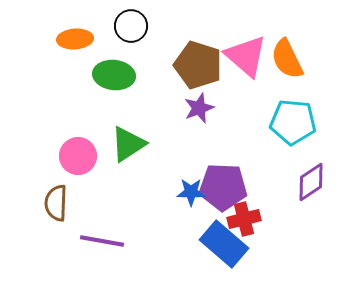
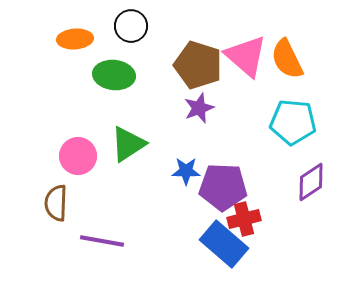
blue star: moved 5 px left, 21 px up
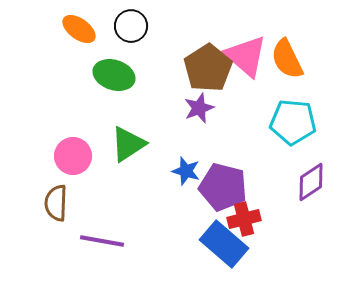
orange ellipse: moved 4 px right, 10 px up; rotated 40 degrees clockwise
brown pentagon: moved 10 px right, 3 px down; rotated 21 degrees clockwise
green ellipse: rotated 12 degrees clockwise
pink circle: moved 5 px left
blue star: rotated 16 degrees clockwise
purple pentagon: rotated 12 degrees clockwise
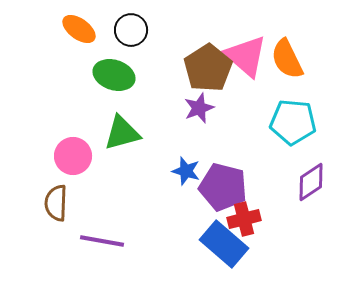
black circle: moved 4 px down
green triangle: moved 6 px left, 11 px up; rotated 18 degrees clockwise
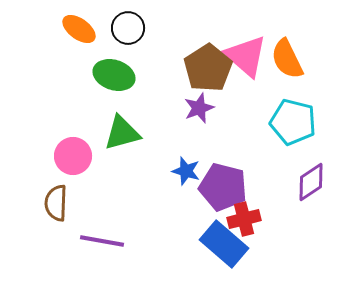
black circle: moved 3 px left, 2 px up
cyan pentagon: rotated 9 degrees clockwise
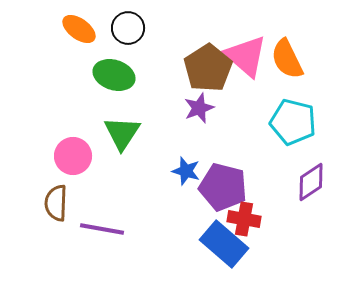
green triangle: rotated 42 degrees counterclockwise
red cross: rotated 24 degrees clockwise
purple line: moved 12 px up
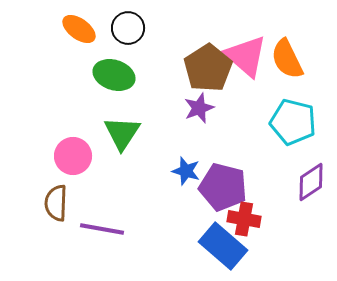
blue rectangle: moved 1 px left, 2 px down
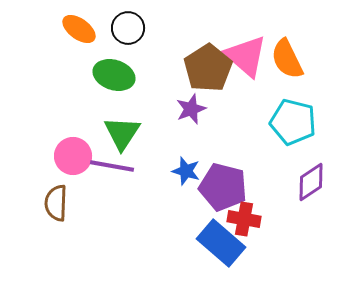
purple star: moved 8 px left, 1 px down
purple line: moved 10 px right, 63 px up
blue rectangle: moved 2 px left, 3 px up
